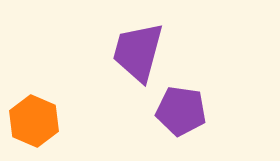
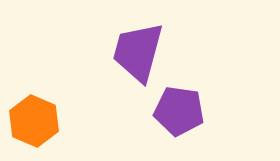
purple pentagon: moved 2 px left
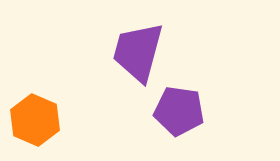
orange hexagon: moved 1 px right, 1 px up
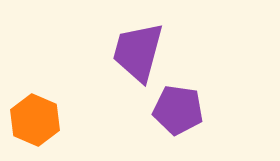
purple pentagon: moved 1 px left, 1 px up
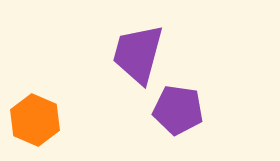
purple trapezoid: moved 2 px down
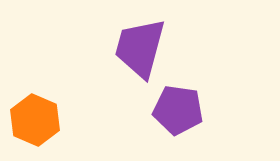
purple trapezoid: moved 2 px right, 6 px up
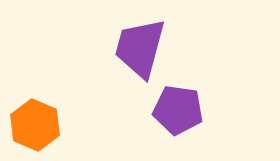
orange hexagon: moved 5 px down
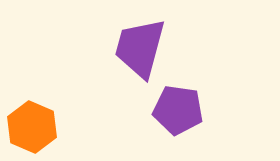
orange hexagon: moved 3 px left, 2 px down
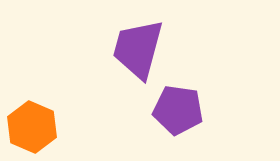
purple trapezoid: moved 2 px left, 1 px down
